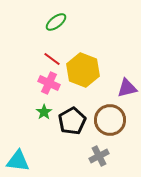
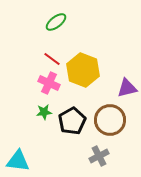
green star: rotated 28 degrees clockwise
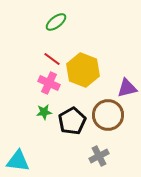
brown circle: moved 2 px left, 5 px up
